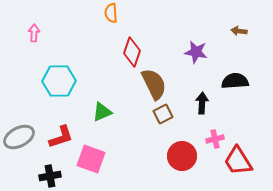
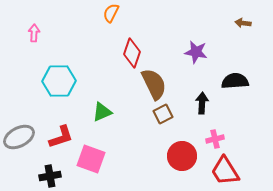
orange semicircle: rotated 30 degrees clockwise
brown arrow: moved 4 px right, 8 px up
red diamond: moved 1 px down
red trapezoid: moved 13 px left, 10 px down
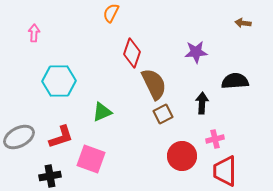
purple star: rotated 15 degrees counterclockwise
red trapezoid: rotated 32 degrees clockwise
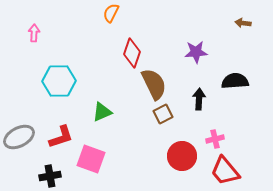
black arrow: moved 3 px left, 4 px up
red trapezoid: rotated 40 degrees counterclockwise
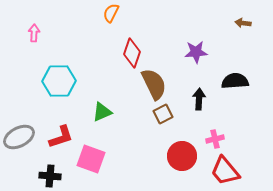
black cross: rotated 15 degrees clockwise
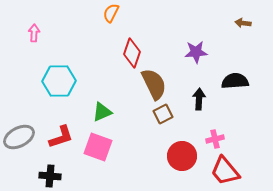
pink square: moved 7 px right, 12 px up
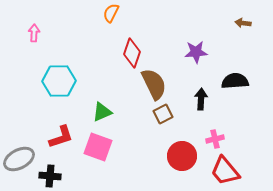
black arrow: moved 2 px right
gray ellipse: moved 22 px down
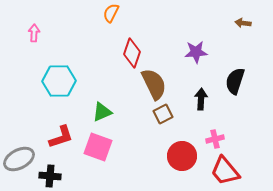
black semicircle: rotated 68 degrees counterclockwise
